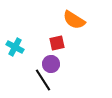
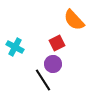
orange semicircle: rotated 15 degrees clockwise
red square: rotated 14 degrees counterclockwise
purple circle: moved 2 px right
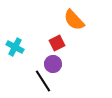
black line: moved 1 px down
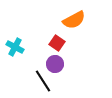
orange semicircle: rotated 75 degrees counterclockwise
red square: rotated 28 degrees counterclockwise
purple circle: moved 2 px right
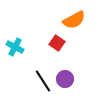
purple circle: moved 10 px right, 15 px down
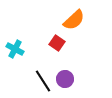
orange semicircle: rotated 15 degrees counterclockwise
cyan cross: moved 2 px down
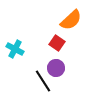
orange semicircle: moved 3 px left
purple circle: moved 9 px left, 11 px up
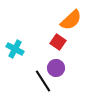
red square: moved 1 px right, 1 px up
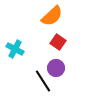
orange semicircle: moved 19 px left, 4 px up
